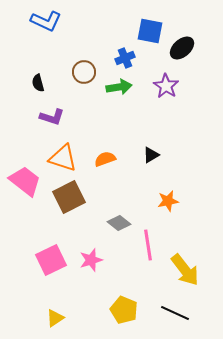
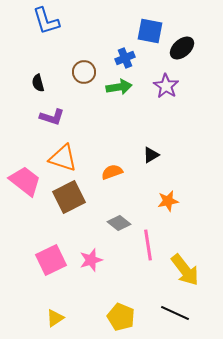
blue L-shape: rotated 48 degrees clockwise
orange semicircle: moved 7 px right, 13 px down
yellow pentagon: moved 3 px left, 7 px down
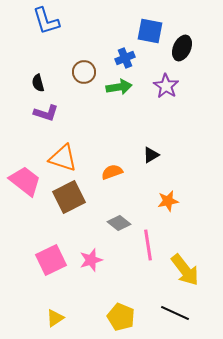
black ellipse: rotated 25 degrees counterclockwise
purple L-shape: moved 6 px left, 4 px up
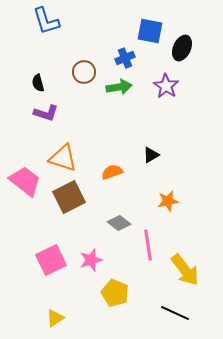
yellow pentagon: moved 6 px left, 24 px up
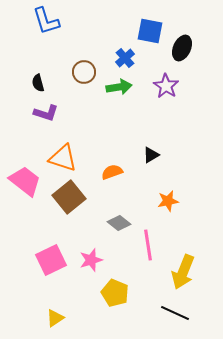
blue cross: rotated 18 degrees counterclockwise
brown square: rotated 12 degrees counterclockwise
yellow arrow: moved 2 px left, 2 px down; rotated 60 degrees clockwise
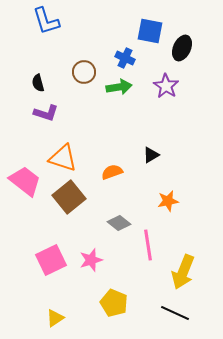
blue cross: rotated 24 degrees counterclockwise
yellow pentagon: moved 1 px left, 10 px down
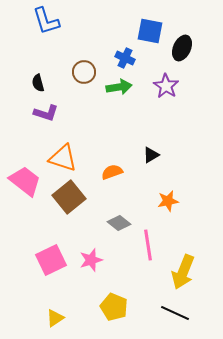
yellow pentagon: moved 4 px down
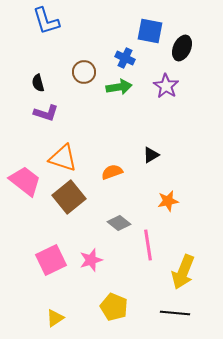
black line: rotated 20 degrees counterclockwise
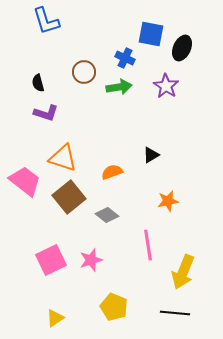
blue square: moved 1 px right, 3 px down
gray diamond: moved 12 px left, 8 px up
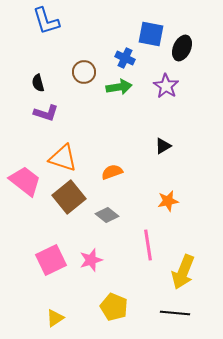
black triangle: moved 12 px right, 9 px up
